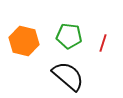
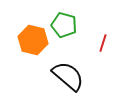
green pentagon: moved 5 px left, 11 px up; rotated 10 degrees clockwise
orange hexagon: moved 9 px right, 1 px up
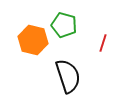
black semicircle: rotated 32 degrees clockwise
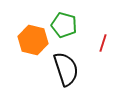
black semicircle: moved 2 px left, 7 px up
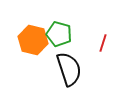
green pentagon: moved 5 px left, 9 px down
black semicircle: moved 3 px right
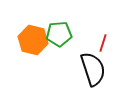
green pentagon: rotated 20 degrees counterclockwise
black semicircle: moved 24 px right
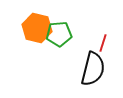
orange hexagon: moved 4 px right, 12 px up
black semicircle: rotated 32 degrees clockwise
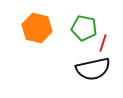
green pentagon: moved 25 px right, 6 px up; rotated 15 degrees clockwise
black semicircle: rotated 64 degrees clockwise
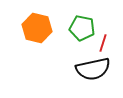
green pentagon: moved 2 px left
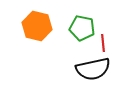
orange hexagon: moved 2 px up
red line: rotated 24 degrees counterclockwise
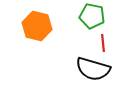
green pentagon: moved 10 px right, 12 px up
black semicircle: rotated 28 degrees clockwise
